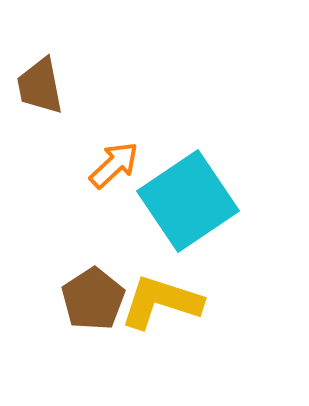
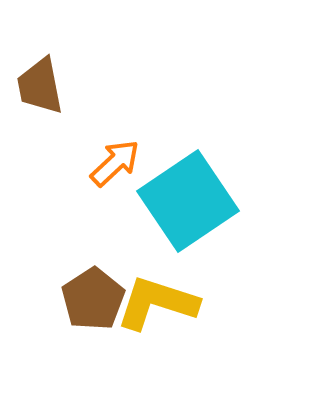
orange arrow: moved 1 px right, 2 px up
yellow L-shape: moved 4 px left, 1 px down
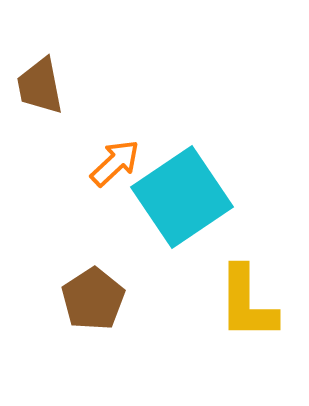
cyan square: moved 6 px left, 4 px up
yellow L-shape: moved 90 px right; rotated 108 degrees counterclockwise
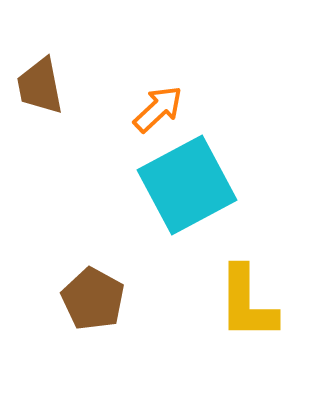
orange arrow: moved 43 px right, 54 px up
cyan square: moved 5 px right, 12 px up; rotated 6 degrees clockwise
brown pentagon: rotated 10 degrees counterclockwise
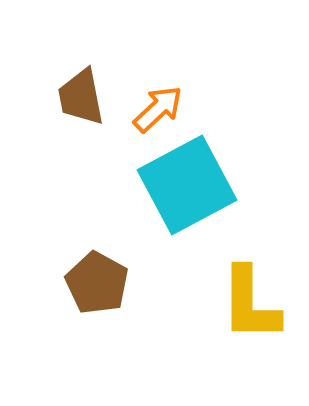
brown trapezoid: moved 41 px right, 11 px down
brown pentagon: moved 4 px right, 16 px up
yellow L-shape: moved 3 px right, 1 px down
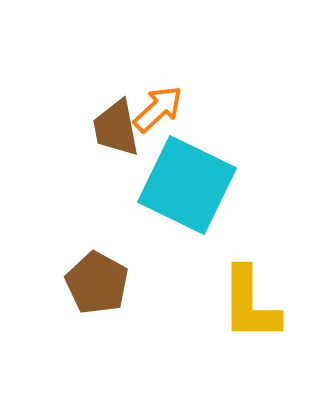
brown trapezoid: moved 35 px right, 31 px down
cyan square: rotated 36 degrees counterclockwise
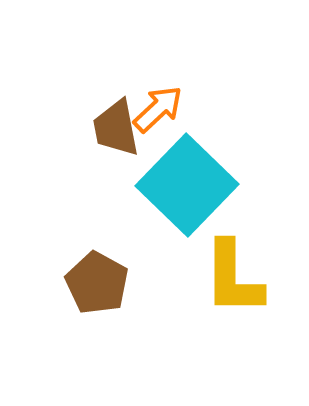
cyan square: rotated 18 degrees clockwise
yellow L-shape: moved 17 px left, 26 px up
